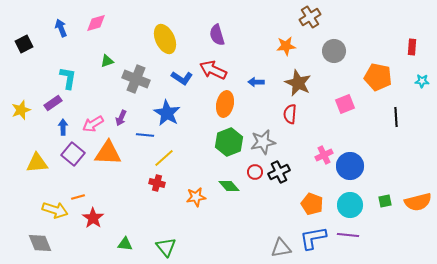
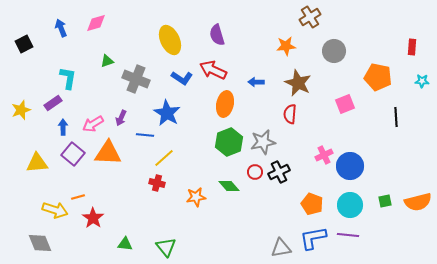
yellow ellipse at (165, 39): moved 5 px right, 1 px down
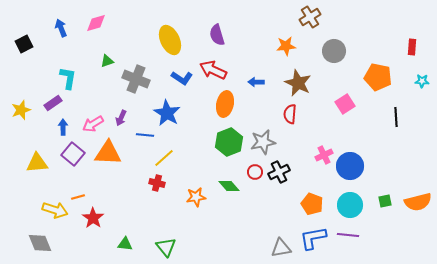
pink square at (345, 104): rotated 12 degrees counterclockwise
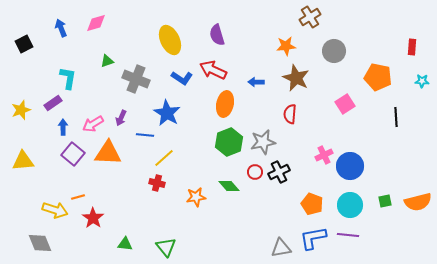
brown star at (298, 83): moved 2 px left, 5 px up
yellow triangle at (37, 163): moved 14 px left, 2 px up
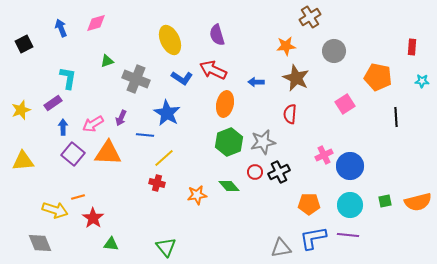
orange star at (196, 197): moved 1 px right, 2 px up
orange pentagon at (312, 204): moved 3 px left; rotated 20 degrees counterclockwise
green triangle at (125, 244): moved 14 px left
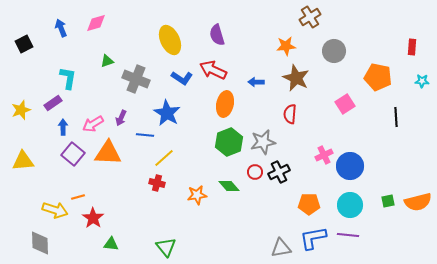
green square at (385, 201): moved 3 px right
gray diamond at (40, 243): rotated 20 degrees clockwise
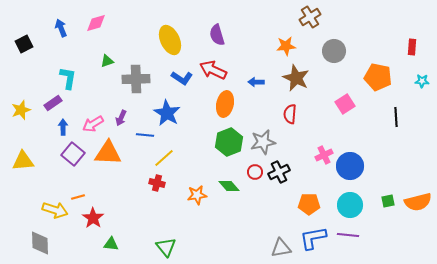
gray cross at (136, 79): rotated 24 degrees counterclockwise
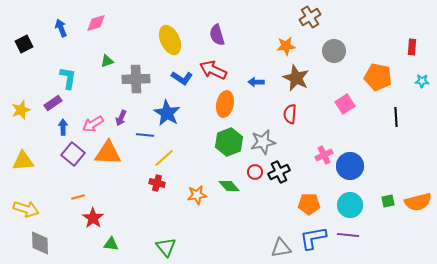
yellow arrow at (55, 210): moved 29 px left, 1 px up
